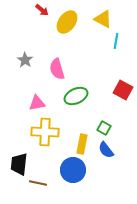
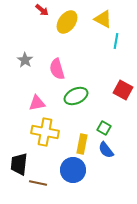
yellow cross: rotated 8 degrees clockwise
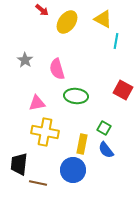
green ellipse: rotated 30 degrees clockwise
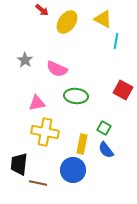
pink semicircle: rotated 50 degrees counterclockwise
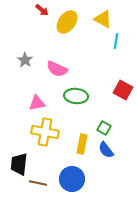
blue circle: moved 1 px left, 9 px down
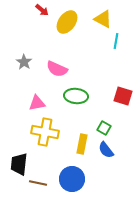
gray star: moved 1 px left, 2 px down
red square: moved 6 px down; rotated 12 degrees counterclockwise
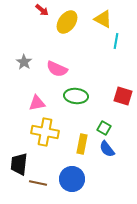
blue semicircle: moved 1 px right, 1 px up
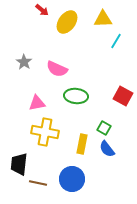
yellow triangle: rotated 30 degrees counterclockwise
cyan line: rotated 21 degrees clockwise
red square: rotated 12 degrees clockwise
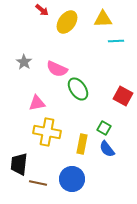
cyan line: rotated 56 degrees clockwise
green ellipse: moved 2 px right, 7 px up; rotated 50 degrees clockwise
yellow cross: moved 2 px right
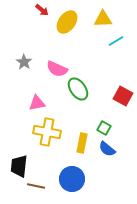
cyan line: rotated 28 degrees counterclockwise
yellow rectangle: moved 1 px up
blue semicircle: rotated 12 degrees counterclockwise
black trapezoid: moved 2 px down
brown line: moved 2 px left, 3 px down
